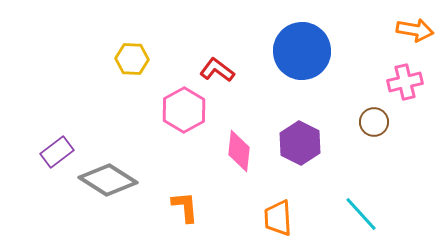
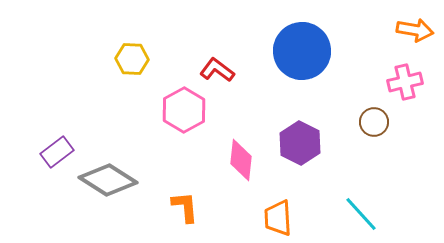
pink diamond: moved 2 px right, 9 px down
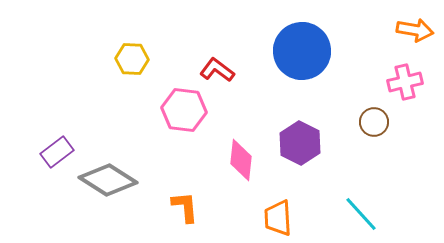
pink hexagon: rotated 24 degrees counterclockwise
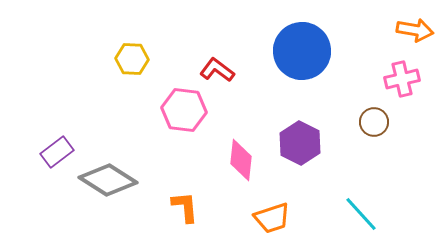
pink cross: moved 3 px left, 3 px up
orange trapezoid: moved 6 px left; rotated 105 degrees counterclockwise
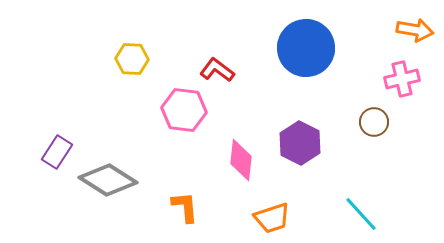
blue circle: moved 4 px right, 3 px up
purple rectangle: rotated 20 degrees counterclockwise
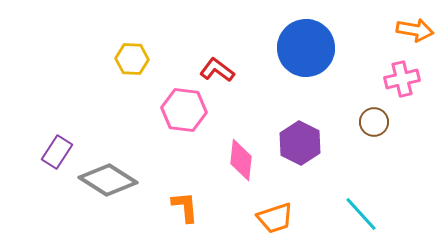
orange trapezoid: moved 3 px right
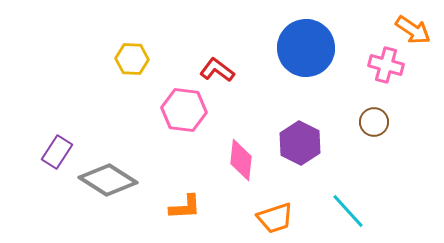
orange arrow: moved 2 px left; rotated 24 degrees clockwise
pink cross: moved 16 px left, 14 px up; rotated 28 degrees clockwise
orange L-shape: rotated 92 degrees clockwise
cyan line: moved 13 px left, 3 px up
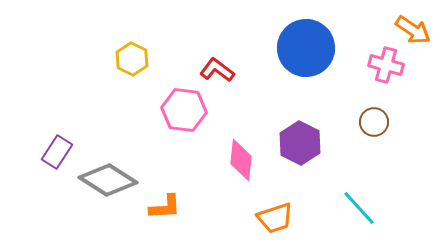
yellow hexagon: rotated 24 degrees clockwise
orange L-shape: moved 20 px left
cyan line: moved 11 px right, 3 px up
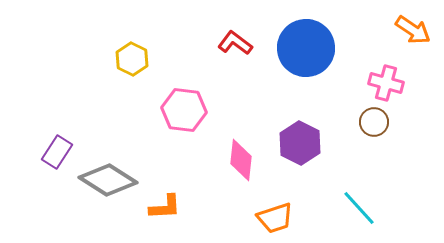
pink cross: moved 18 px down
red L-shape: moved 18 px right, 27 px up
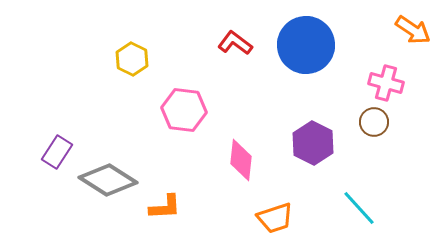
blue circle: moved 3 px up
purple hexagon: moved 13 px right
